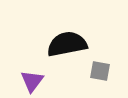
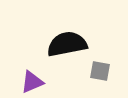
purple triangle: moved 1 px down; rotated 30 degrees clockwise
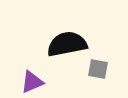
gray square: moved 2 px left, 2 px up
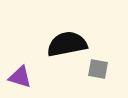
purple triangle: moved 12 px left, 5 px up; rotated 40 degrees clockwise
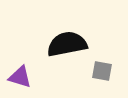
gray square: moved 4 px right, 2 px down
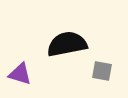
purple triangle: moved 3 px up
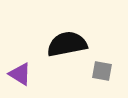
purple triangle: rotated 15 degrees clockwise
